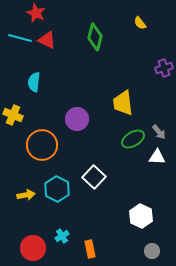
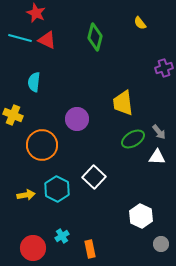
gray circle: moved 9 px right, 7 px up
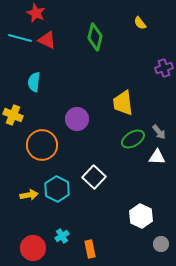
yellow arrow: moved 3 px right
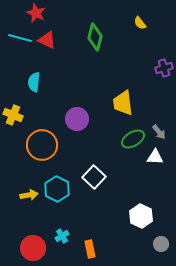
white triangle: moved 2 px left
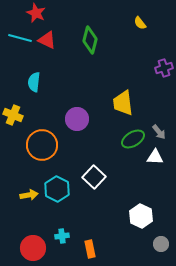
green diamond: moved 5 px left, 3 px down
cyan cross: rotated 24 degrees clockwise
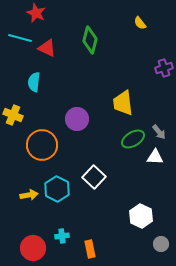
red triangle: moved 8 px down
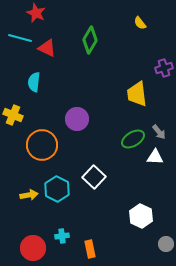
green diamond: rotated 16 degrees clockwise
yellow trapezoid: moved 14 px right, 9 px up
gray circle: moved 5 px right
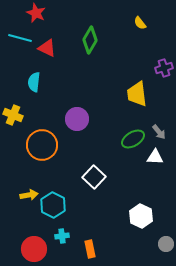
cyan hexagon: moved 4 px left, 16 px down
red circle: moved 1 px right, 1 px down
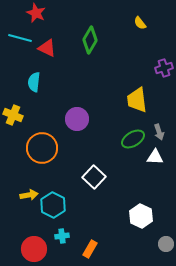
yellow trapezoid: moved 6 px down
gray arrow: rotated 21 degrees clockwise
orange circle: moved 3 px down
orange rectangle: rotated 42 degrees clockwise
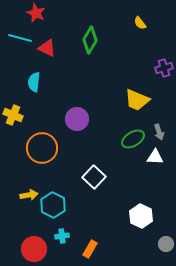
yellow trapezoid: rotated 60 degrees counterclockwise
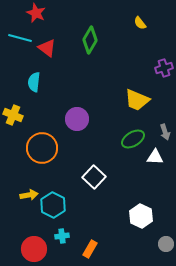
red triangle: rotated 12 degrees clockwise
gray arrow: moved 6 px right
